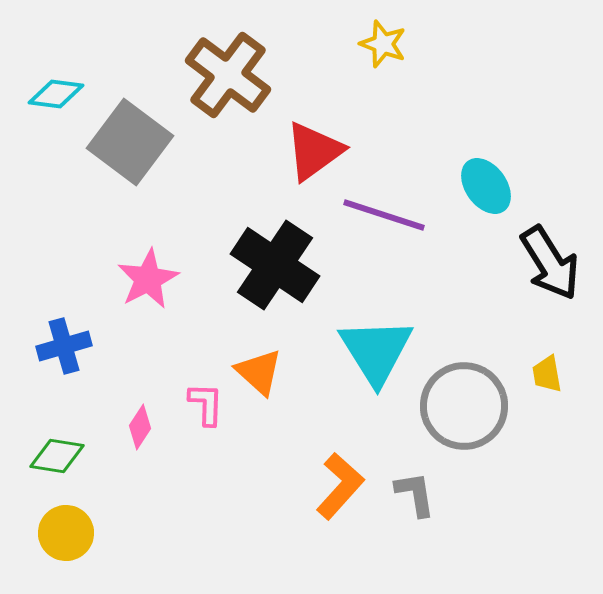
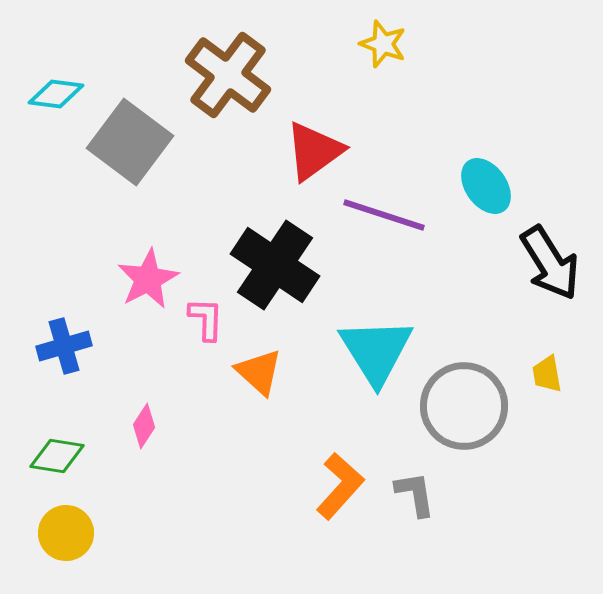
pink L-shape: moved 85 px up
pink diamond: moved 4 px right, 1 px up
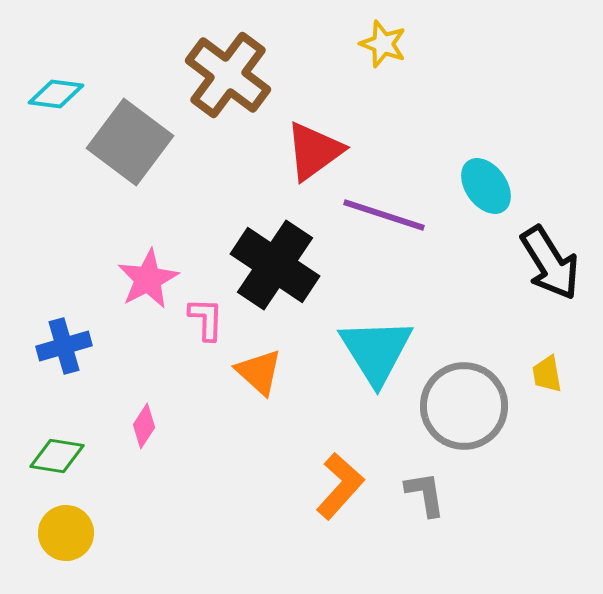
gray L-shape: moved 10 px right
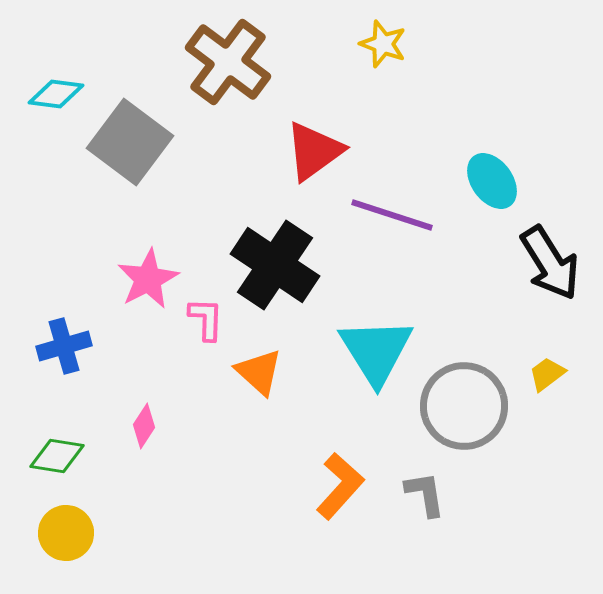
brown cross: moved 13 px up
cyan ellipse: moved 6 px right, 5 px up
purple line: moved 8 px right
yellow trapezoid: rotated 63 degrees clockwise
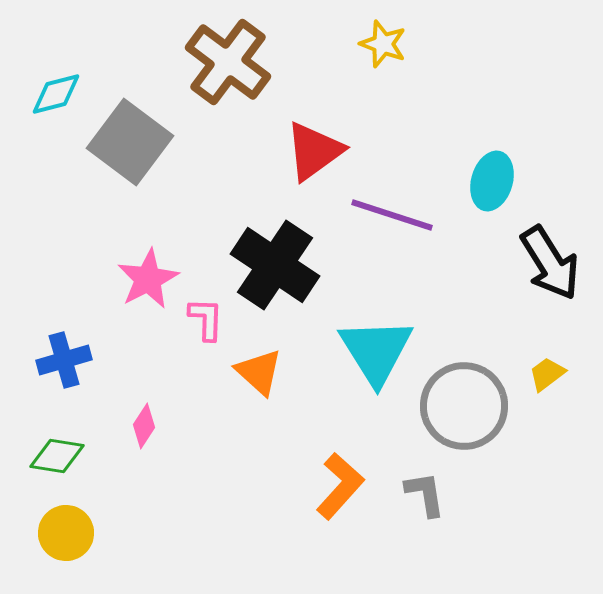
cyan diamond: rotated 22 degrees counterclockwise
cyan ellipse: rotated 52 degrees clockwise
blue cross: moved 14 px down
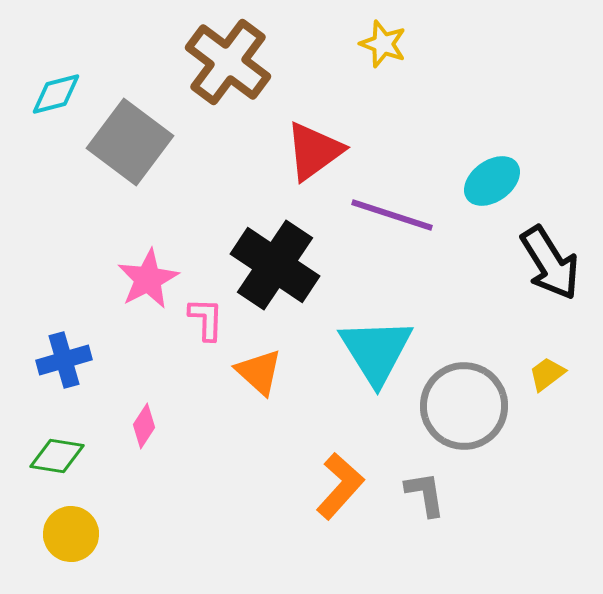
cyan ellipse: rotated 38 degrees clockwise
yellow circle: moved 5 px right, 1 px down
